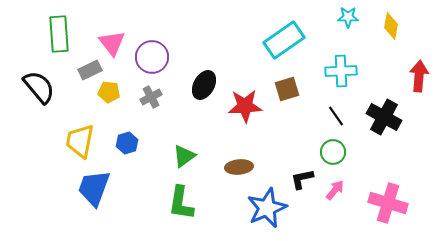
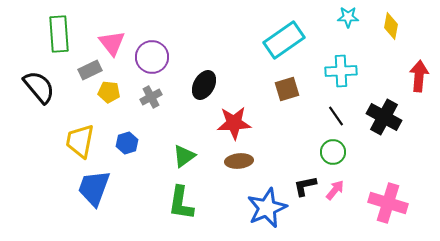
red star: moved 11 px left, 17 px down
brown ellipse: moved 6 px up
black L-shape: moved 3 px right, 7 px down
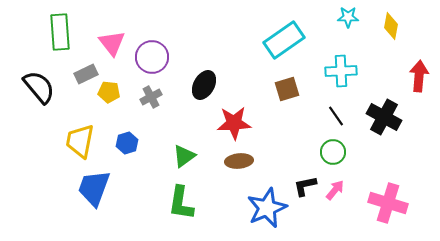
green rectangle: moved 1 px right, 2 px up
gray rectangle: moved 4 px left, 4 px down
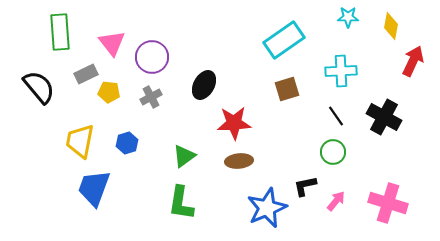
red arrow: moved 6 px left, 15 px up; rotated 20 degrees clockwise
pink arrow: moved 1 px right, 11 px down
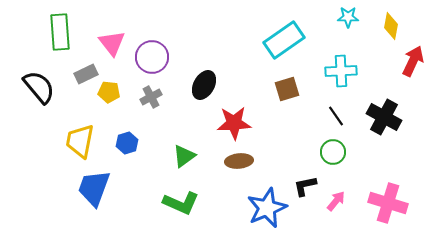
green L-shape: rotated 75 degrees counterclockwise
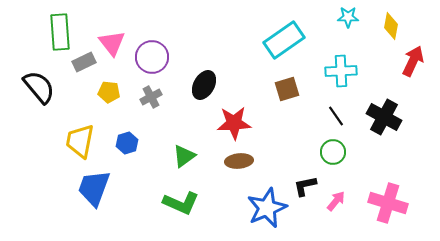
gray rectangle: moved 2 px left, 12 px up
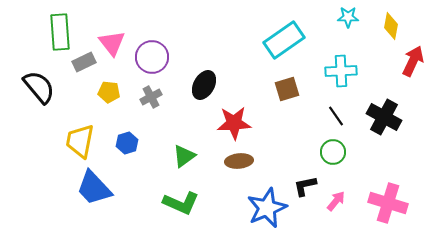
blue trapezoid: rotated 63 degrees counterclockwise
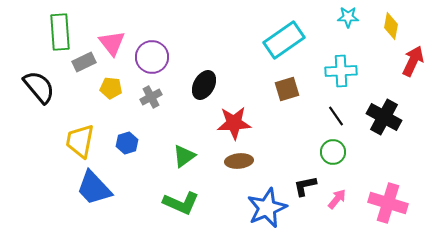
yellow pentagon: moved 2 px right, 4 px up
pink arrow: moved 1 px right, 2 px up
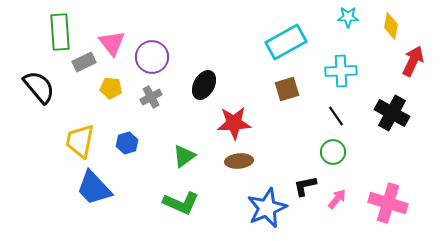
cyan rectangle: moved 2 px right, 2 px down; rotated 6 degrees clockwise
black cross: moved 8 px right, 4 px up
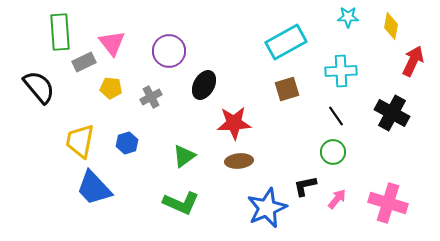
purple circle: moved 17 px right, 6 px up
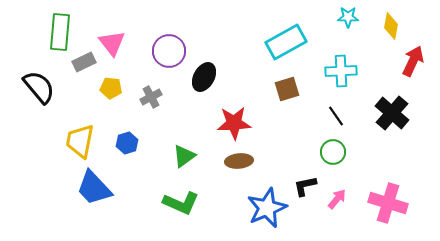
green rectangle: rotated 9 degrees clockwise
black ellipse: moved 8 px up
black cross: rotated 12 degrees clockwise
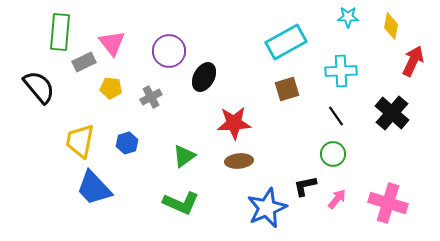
green circle: moved 2 px down
